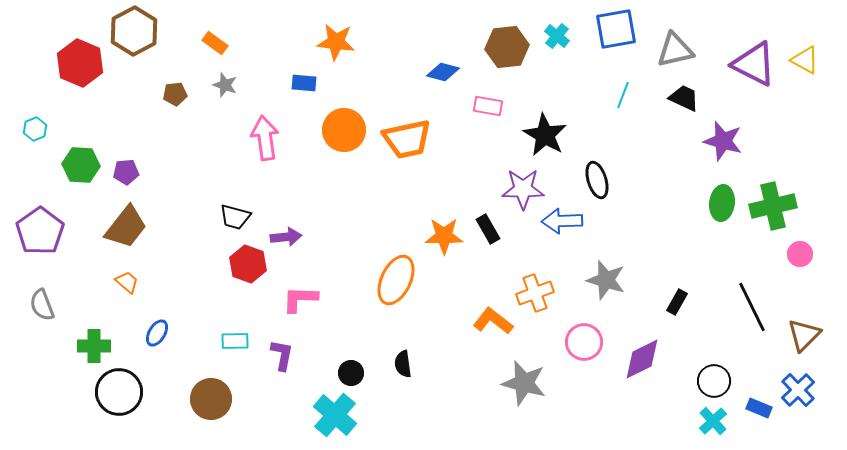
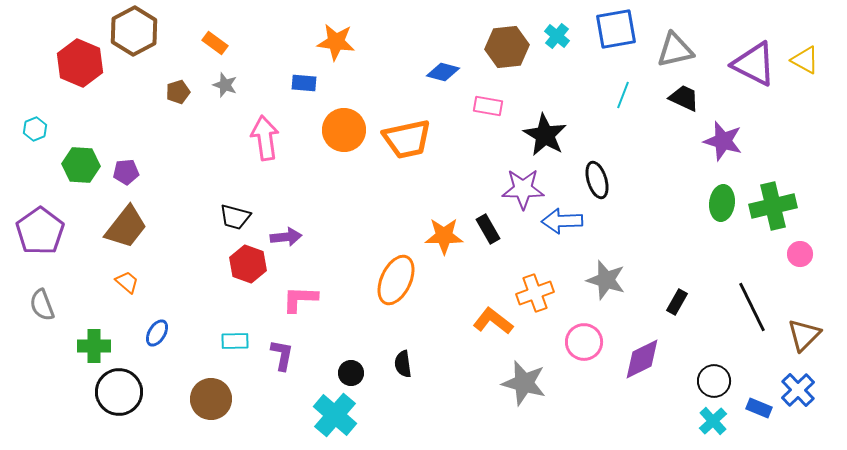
brown pentagon at (175, 94): moved 3 px right, 2 px up; rotated 10 degrees counterclockwise
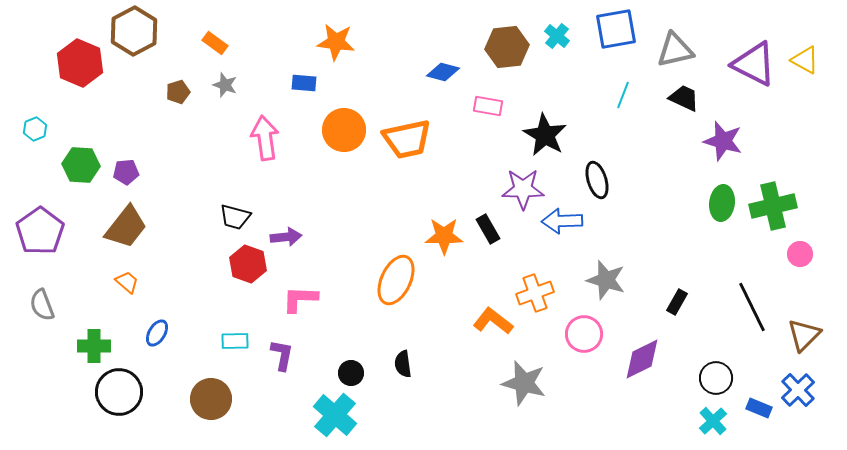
pink circle at (584, 342): moved 8 px up
black circle at (714, 381): moved 2 px right, 3 px up
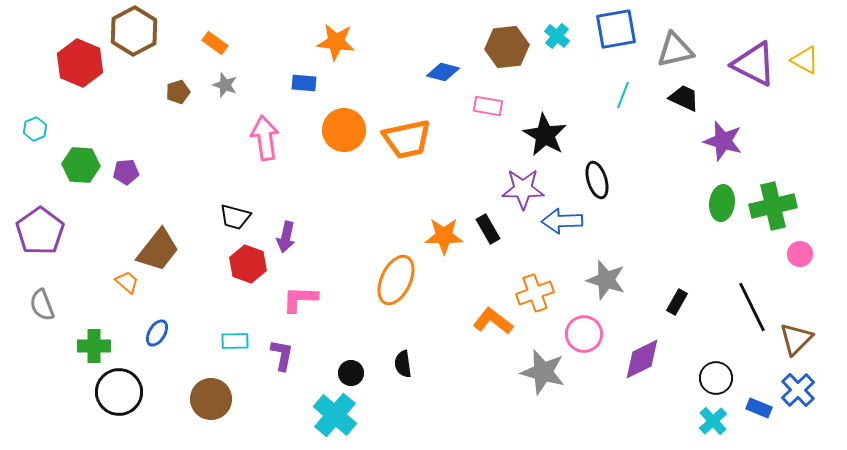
brown trapezoid at (126, 227): moved 32 px right, 23 px down
purple arrow at (286, 237): rotated 108 degrees clockwise
brown triangle at (804, 335): moved 8 px left, 4 px down
gray star at (524, 383): moved 19 px right, 11 px up
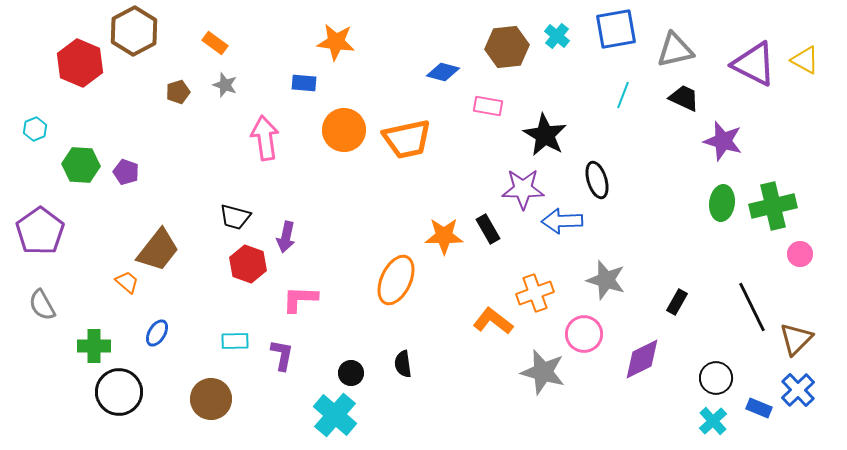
purple pentagon at (126, 172): rotated 25 degrees clockwise
gray semicircle at (42, 305): rotated 8 degrees counterclockwise
